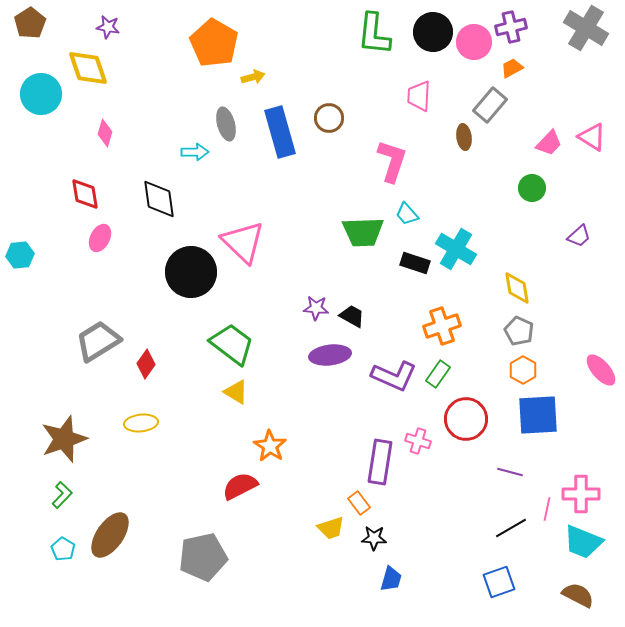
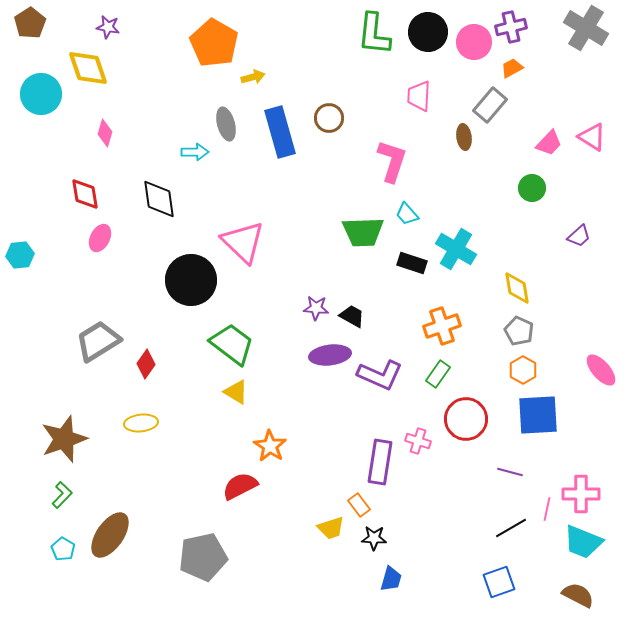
black circle at (433, 32): moved 5 px left
black rectangle at (415, 263): moved 3 px left
black circle at (191, 272): moved 8 px down
purple L-shape at (394, 376): moved 14 px left, 1 px up
orange rectangle at (359, 503): moved 2 px down
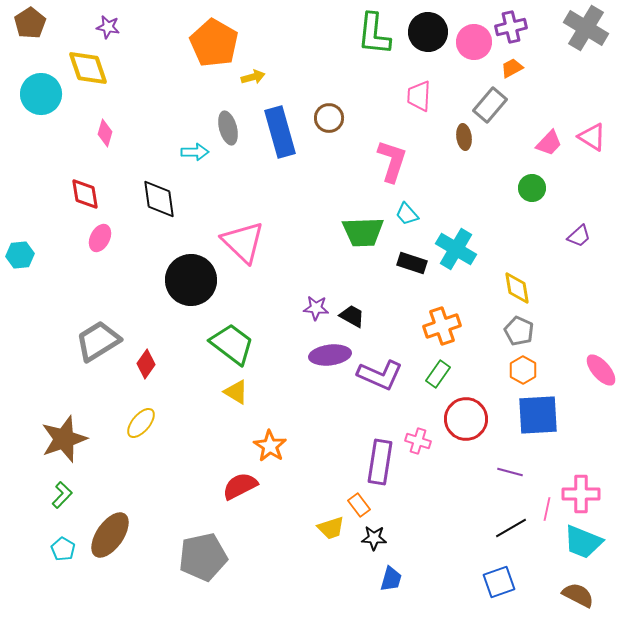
gray ellipse at (226, 124): moved 2 px right, 4 px down
yellow ellipse at (141, 423): rotated 44 degrees counterclockwise
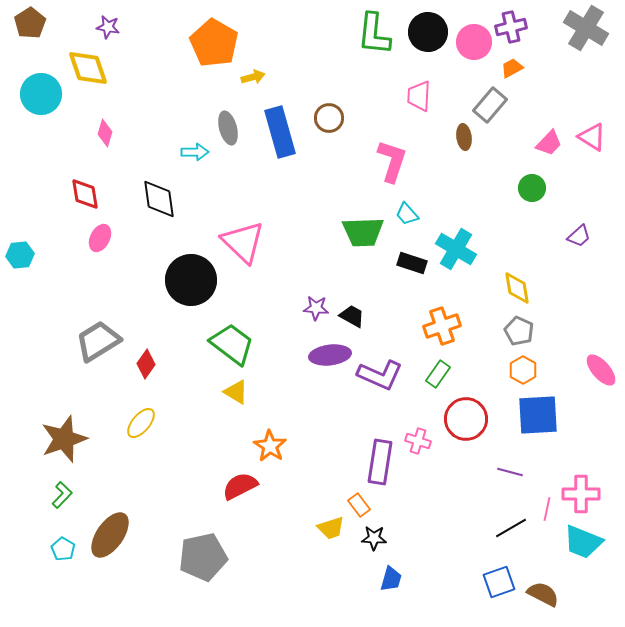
brown semicircle at (578, 595): moved 35 px left, 1 px up
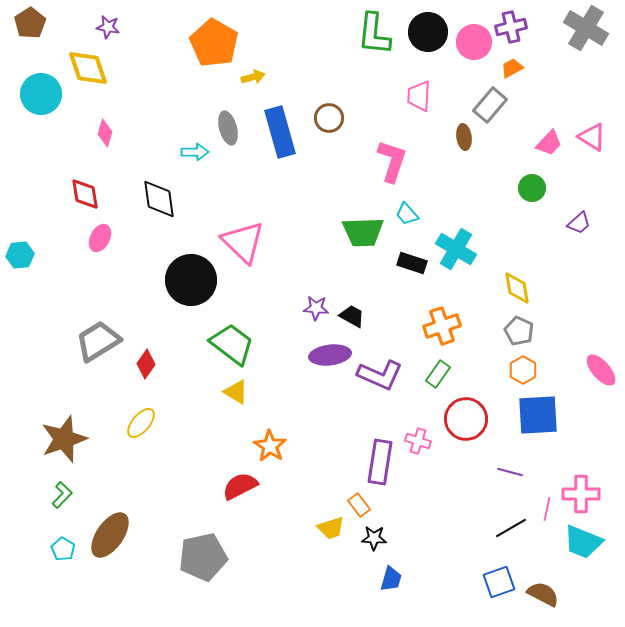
purple trapezoid at (579, 236): moved 13 px up
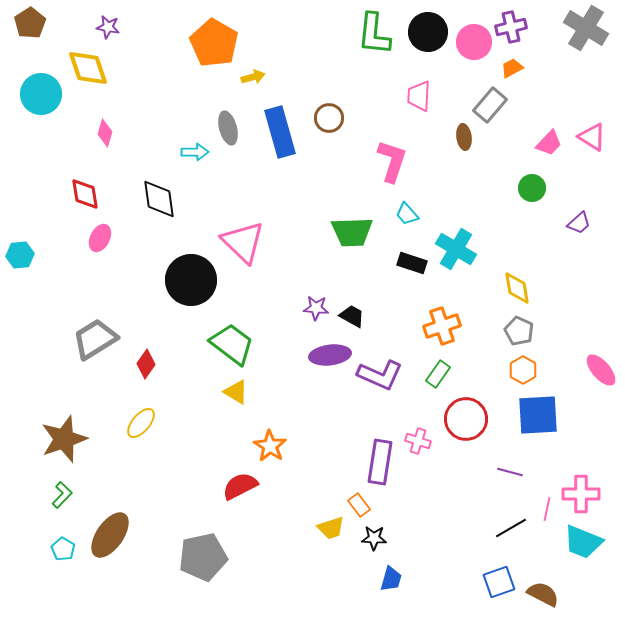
green trapezoid at (363, 232): moved 11 px left
gray trapezoid at (98, 341): moved 3 px left, 2 px up
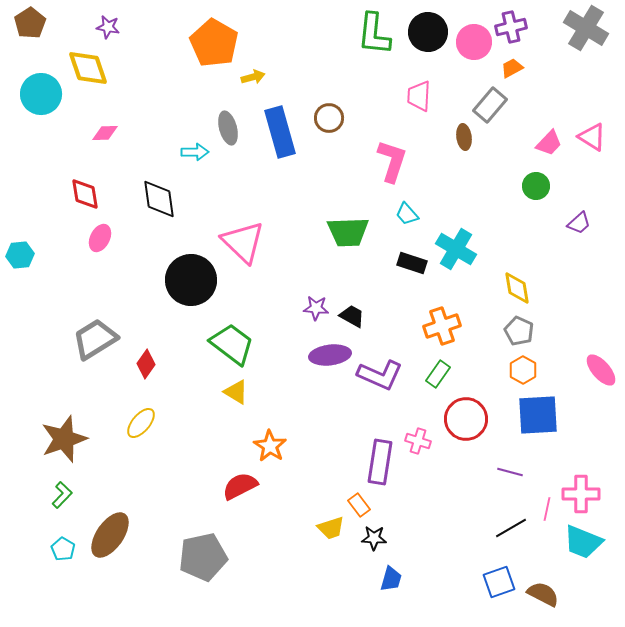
pink diamond at (105, 133): rotated 72 degrees clockwise
green circle at (532, 188): moved 4 px right, 2 px up
green trapezoid at (352, 232): moved 4 px left
